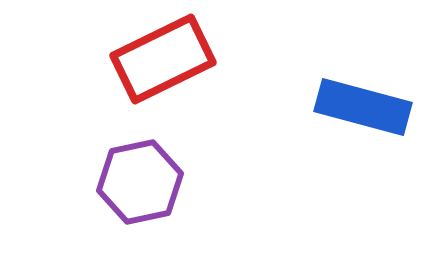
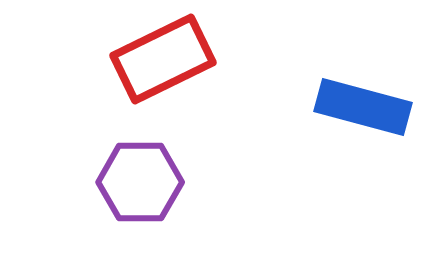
purple hexagon: rotated 12 degrees clockwise
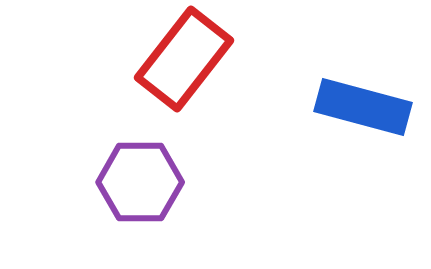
red rectangle: moved 21 px right; rotated 26 degrees counterclockwise
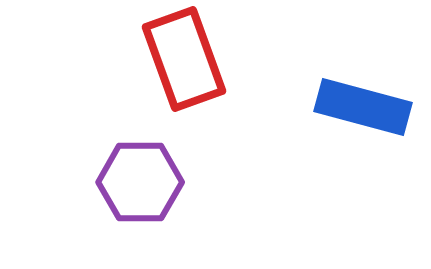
red rectangle: rotated 58 degrees counterclockwise
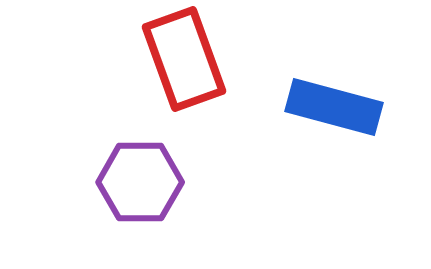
blue rectangle: moved 29 px left
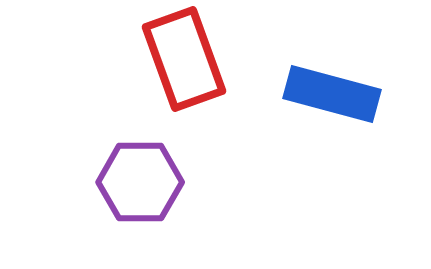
blue rectangle: moved 2 px left, 13 px up
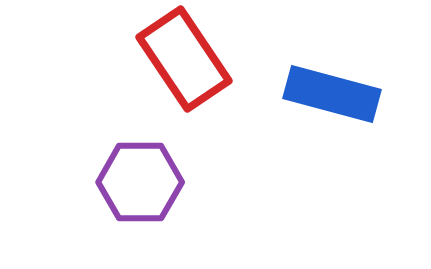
red rectangle: rotated 14 degrees counterclockwise
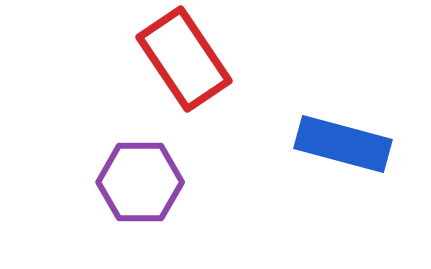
blue rectangle: moved 11 px right, 50 px down
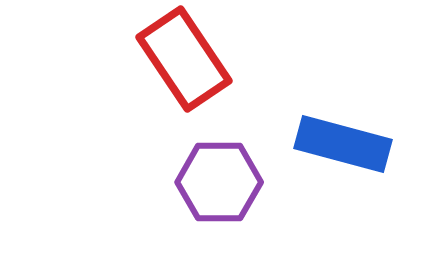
purple hexagon: moved 79 px right
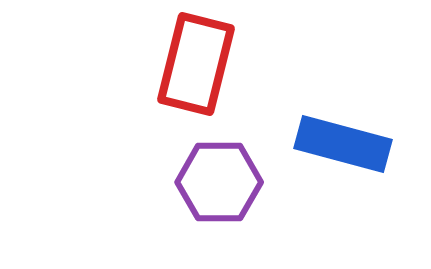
red rectangle: moved 12 px right, 5 px down; rotated 48 degrees clockwise
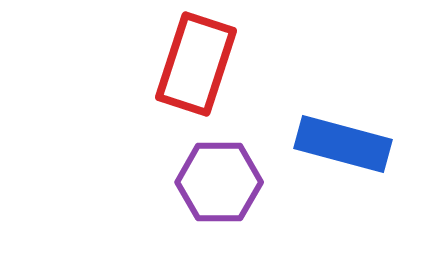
red rectangle: rotated 4 degrees clockwise
